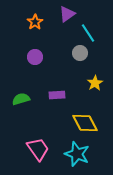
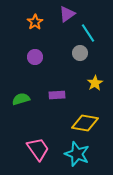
yellow diamond: rotated 52 degrees counterclockwise
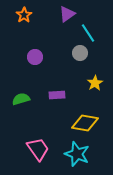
orange star: moved 11 px left, 7 px up
